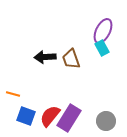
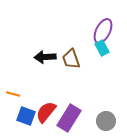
red semicircle: moved 4 px left, 4 px up
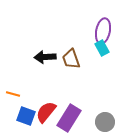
purple ellipse: rotated 15 degrees counterclockwise
gray circle: moved 1 px left, 1 px down
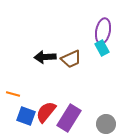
brown trapezoid: rotated 95 degrees counterclockwise
gray circle: moved 1 px right, 2 px down
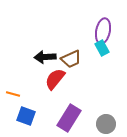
red semicircle: moved 9 px right, 33 px up
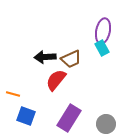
red semicircle: moved 1 px right, 1 px down
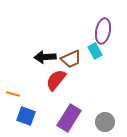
cyan rectangle: moved 7 px left, 3 px down
gray circle: moved 1 px left, 2 px up
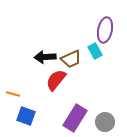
purple ellipse: moved 2 px right, 1 px up
purple rectangle: moved 6 px right
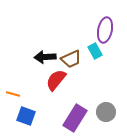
gray circle: moved 1 px right, 10 px up
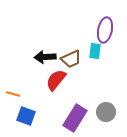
cyan rectangle: rotated 35 degrees clockwise
